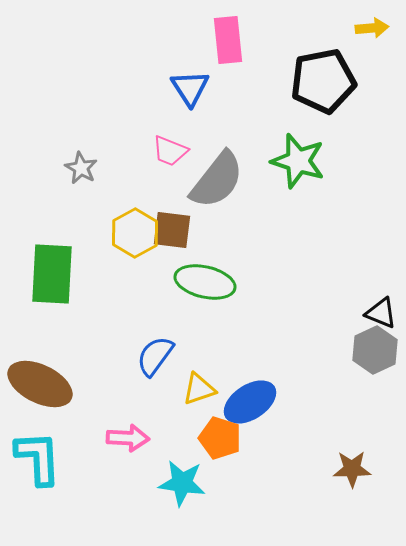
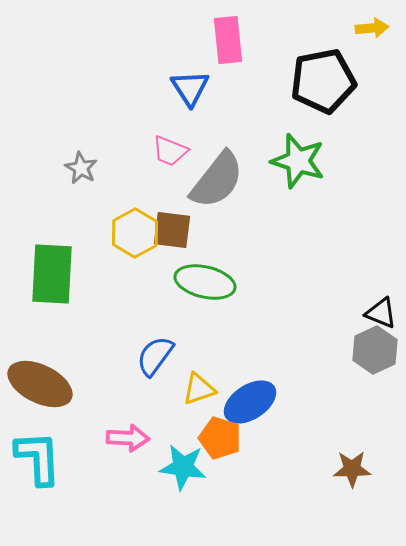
cyan star: moved 1 px right, 16 px up
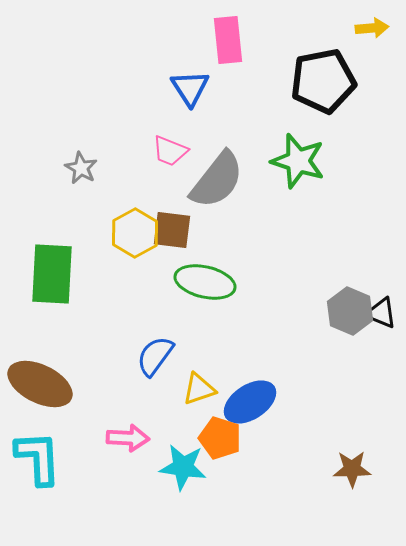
gray hexagon: moved 25 px left, 39 px up; rotated 12 degrees counterclockwise
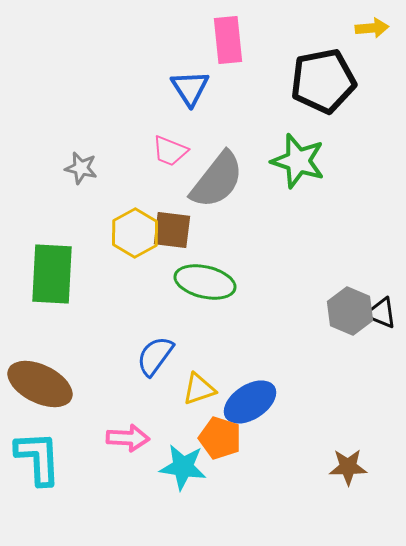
gray star: rotated 16 degrees counterclockwise
brown star: moved 4 px left, 2 px up
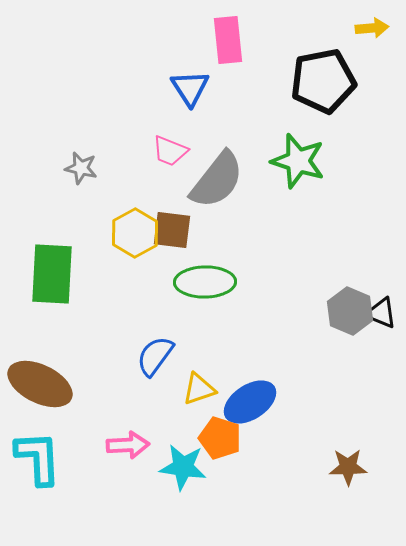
green ellipse: rotated 14 degrees counterclockwise
pink arrow: moved 7 px down; rotated 6 degrees counterclockwise
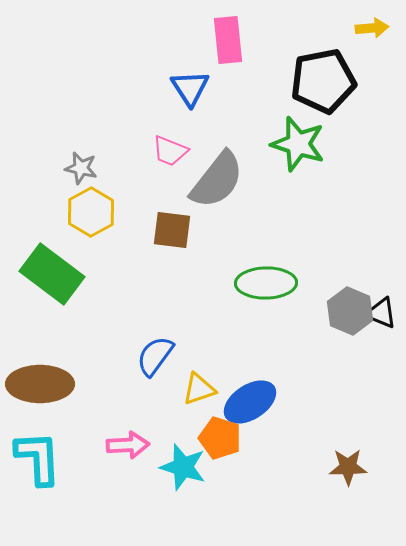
green star: moved 17 px up
yellow hexagon: moved 44 px left, 21 px up
green rectangle: rotated 56 degrees counterclockwise
green ellipse: moved 61 px right, 1 px down
brown ellipse: rotated 26 degrees counterclockwise
cyan star: rotated 9 degrees clockwise
